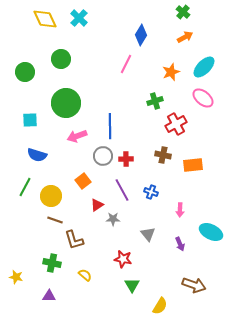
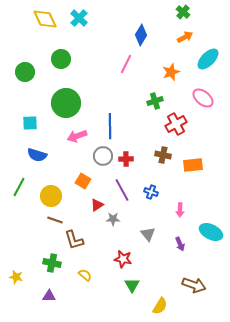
cyan ellipse at (204, 67): moved 4 px right, 8 px up
cyan square at (30, 120): moved 3 px down
orange square at (83, 181): rotated 21 degrees counterclockwise
green line at (25, 187): moved 6 px left
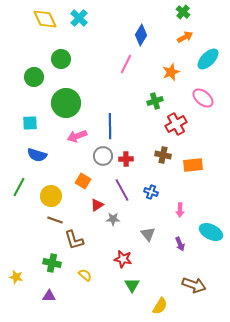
green circle at (25, 72): moved 9 px right, 5 px down
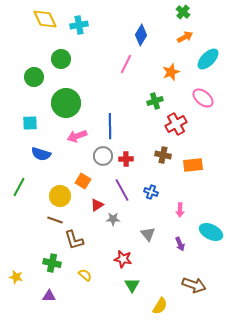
cyan cross at (79, 18): moved 7 px down; rotated 36 degrees clockwise
blue semicircle at (37, 155): moved 4 px right, 1 px up
yellow circle at (51, 196): moved 9 px right
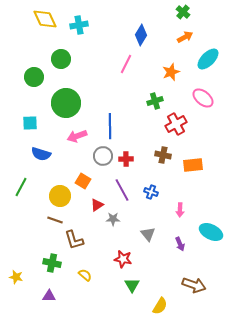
green line at (19, 187): moved 2 px right
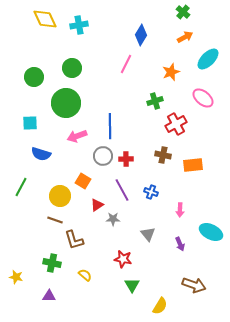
green circle at (61, 59): moved 11 px right, 9 px down
